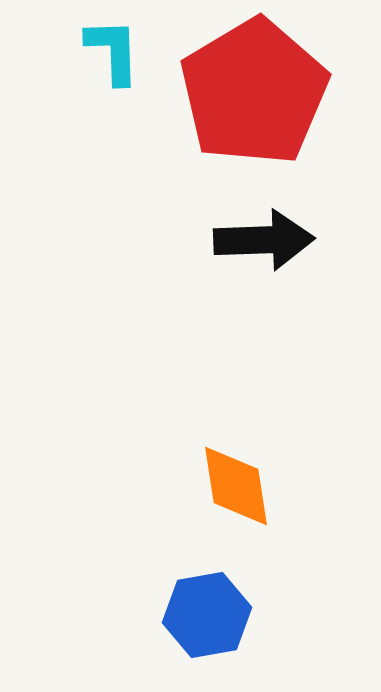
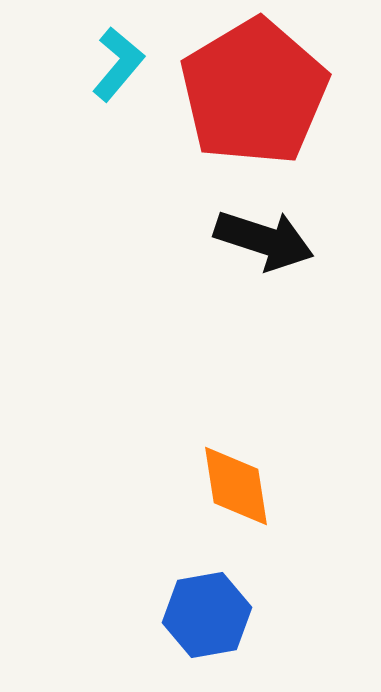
cyan L-shape: moved 5 px right, 13 px down; rotated 42 degrees clockwise
black arrow: rotated 20 degrees clockwise
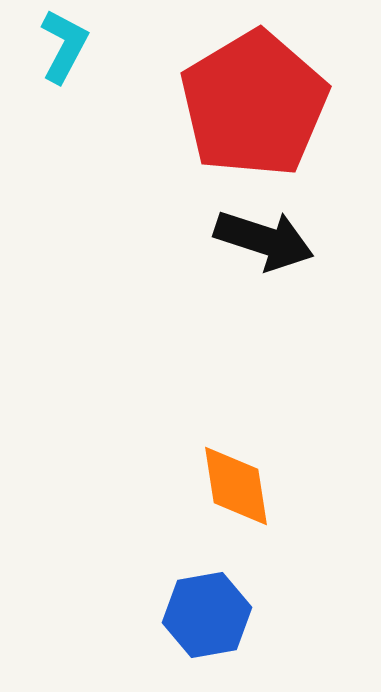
cyan L-shape: moved 54 px left, 18 px up; rotated 12 degrees counterclockwise
red pentagon: moved 12 px down
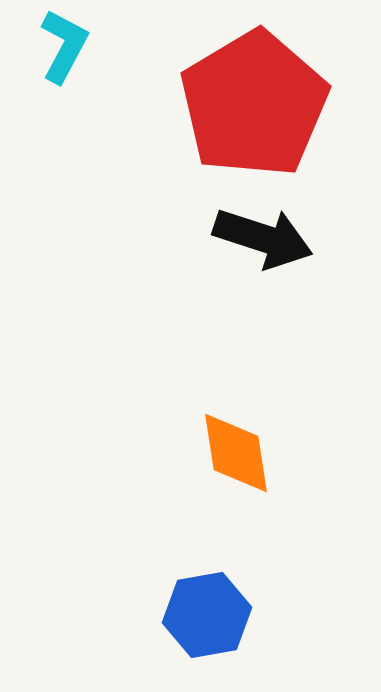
black arrow: moved 1 px left, 2 px up
orange diamond: moved 33 px up
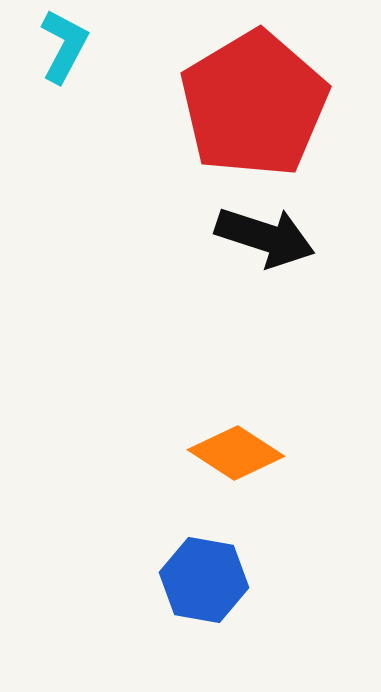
black arrow: moved 2 px right, 1 px up
orange diamond: rotated 48 degrees counterclockwise
blue hexagon: moved 3 px left, 35 px up; rotated 20 degrees clockwise
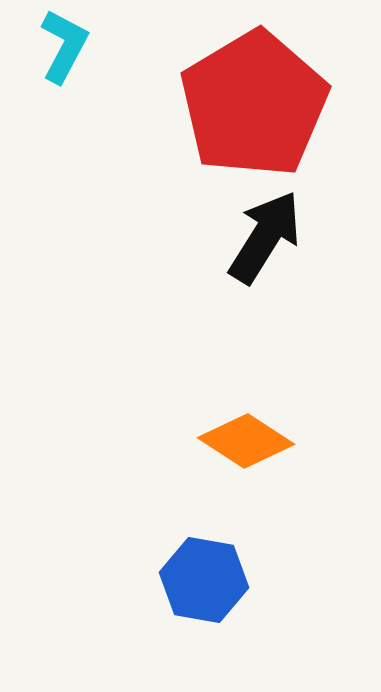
black arrow: rotated 76 degrees counterclockwise
orange diamond: moved 10 px right, 12 px up
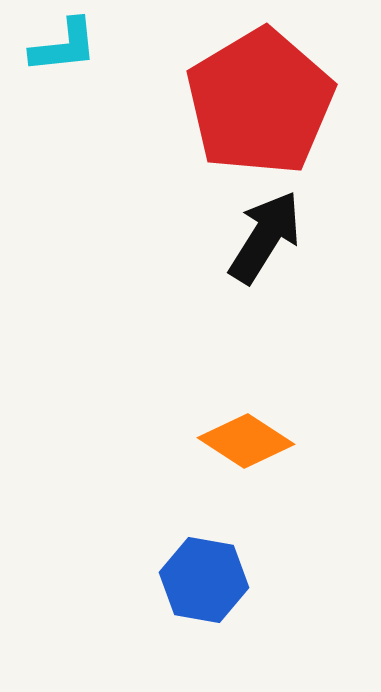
cyan L-shape: rotated 56 degrees clockwise
red pentagon: moved 6 px right, 2 px up
